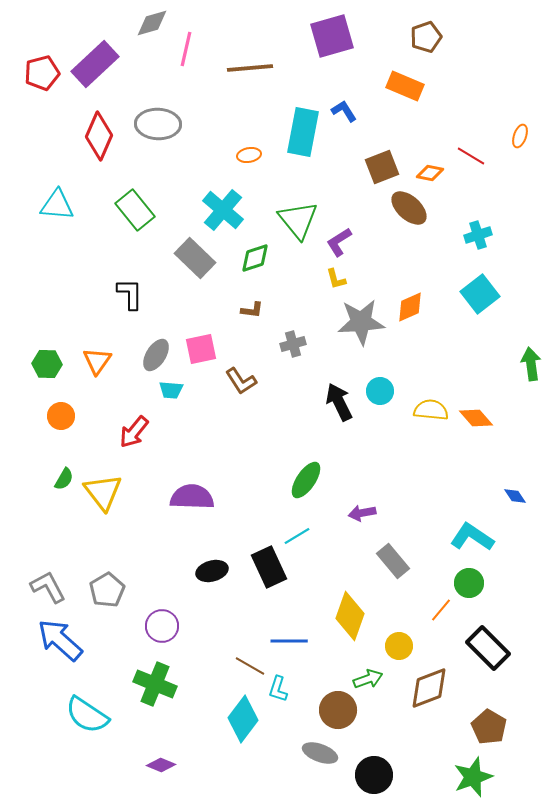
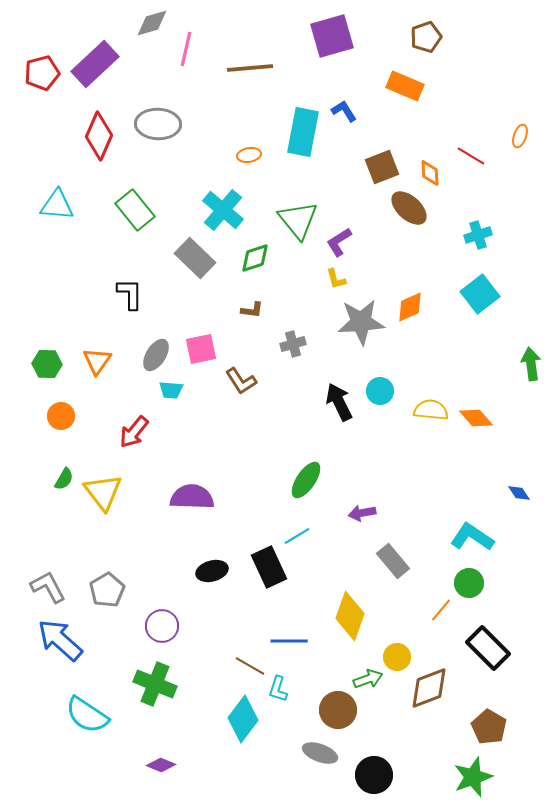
orange diamond at (430, 173): rotated 76 degrees clockwise
blue diamond at (515, 496): moved 4 px right, 3 px up
yellow circle at (399, 646): moved 2 px left, 11 px down
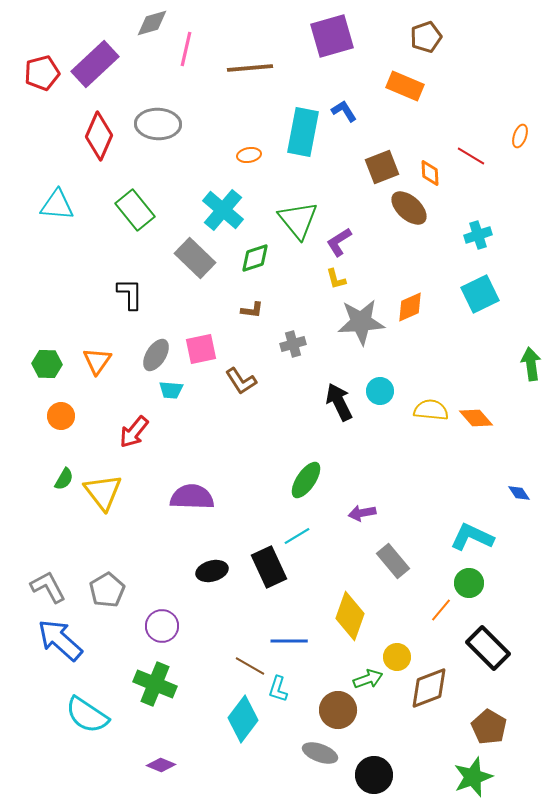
cyan square at (480, 294): rotated 12 degrees clockwise
cyan L-shape at (472, 537): rotated 9 degrees counterclockwise
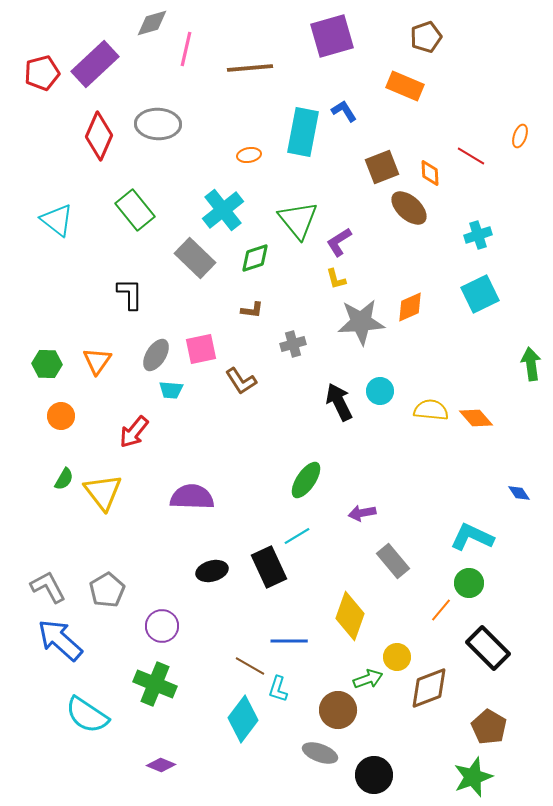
cyan triangle at (57, 205): moved 15 px down; rotated 33 degrees clockwise
cyan cross at (223, 210): rotated 12 degrees clockwise
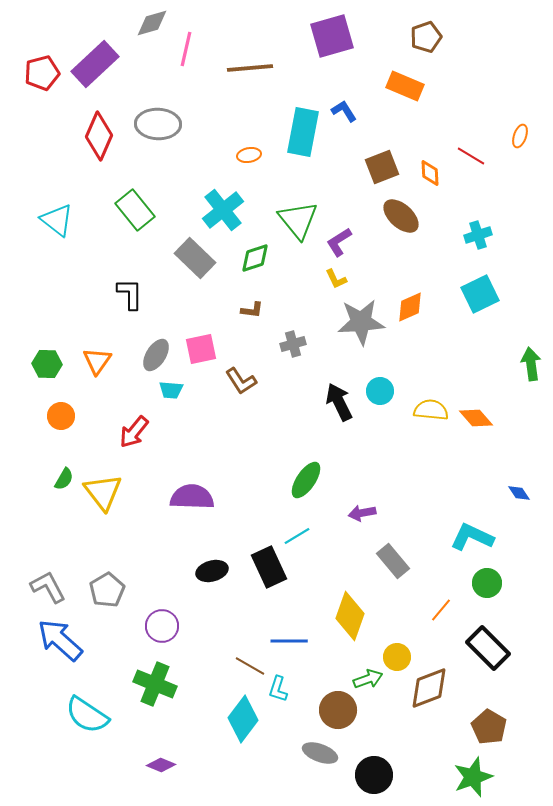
brown ellipse at (409, 208): moved 8 px left, 8 px down
yellow L-shape at (336, 279): rotated 10 degrees counterclockwise
green circle at (469, 583): moved 18 px right
